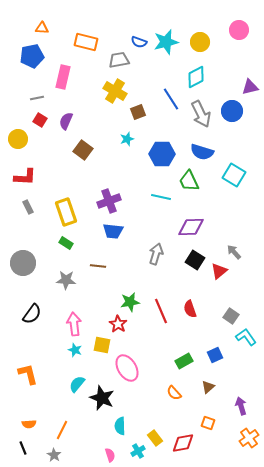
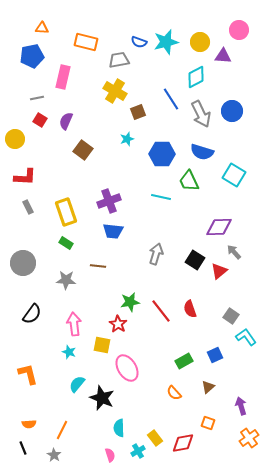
purple triangle at (250, 87): moved 27 px left, 31 px up; rotated 18 degrees clockwise
yellow circle at (18, 139): moved 3 px left
purple diamond at (191, 227): moved 28 px right
red line at (161, 311): rotated 15 degrees counterclockwise
cyan star at (75, 350): moved 6 px left, 2 px down
cyan semicircle at (120, 426): moved 1 px left, 2 px down
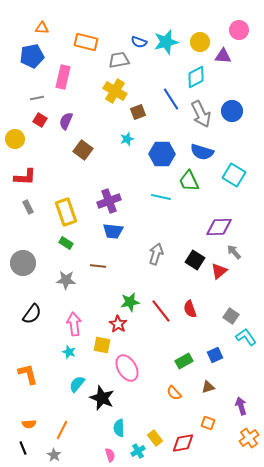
brown triangle at (208, 387): rotated 24 degrees clockwise
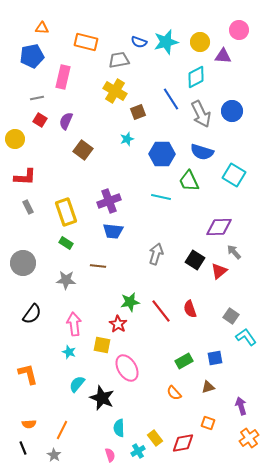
blue square at (215, 355): moved 3 px down; rotated 14 degrees clockwise
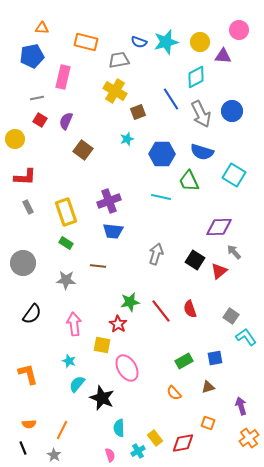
cyan star at (69, 352): moved 9 px down
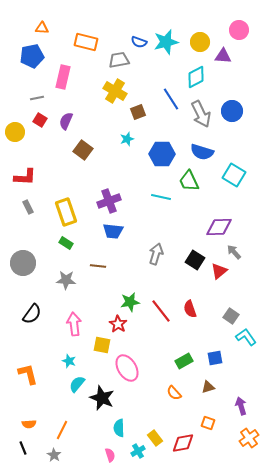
yellow circle at (15, 139): moved 7 px up
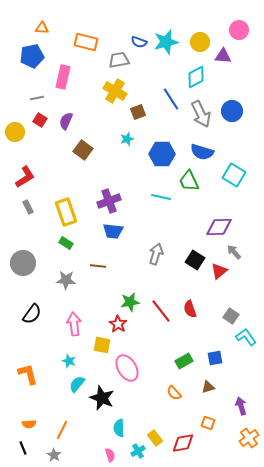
red L-shape at (25, 177): rotated 35 degrees counterclockwise
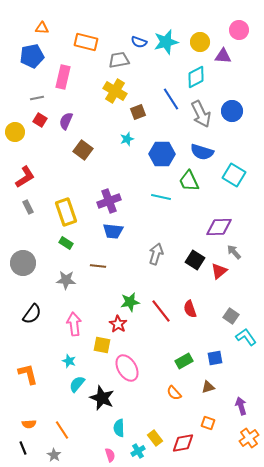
orange line at (62, 430): rotated 60 degrees counterclockwise
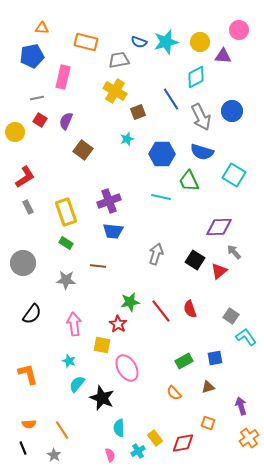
gray arrow at (201, 114): moved 3 px down
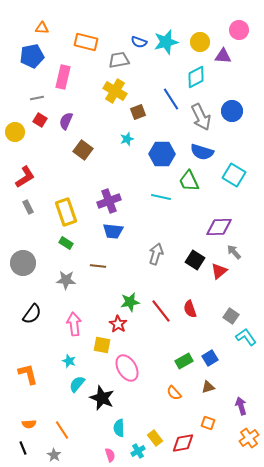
blue square at (215, 358): moved 5 px left; rotated 21 degrees counterclockwise
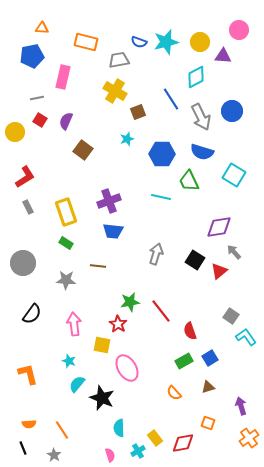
purple diamond at (219, 227): rotated 8 degrees counterclockwise
red semicircle at (190, 309): moved 22 px down
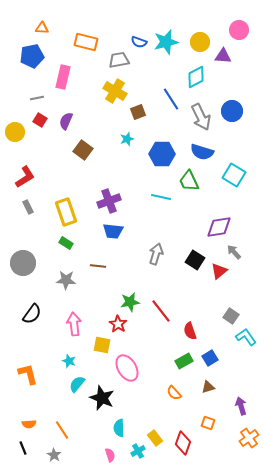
red diamond at (183, 443): rotated 60 degrees counterclockwise
